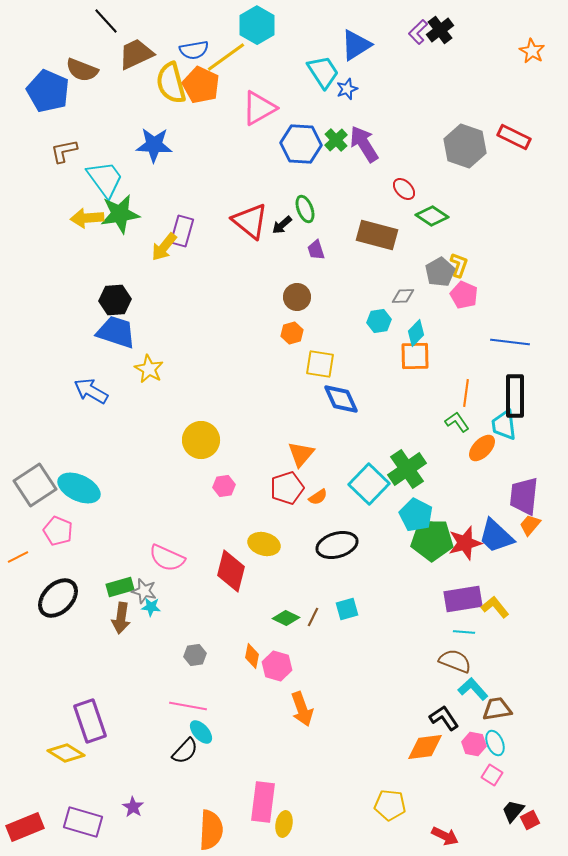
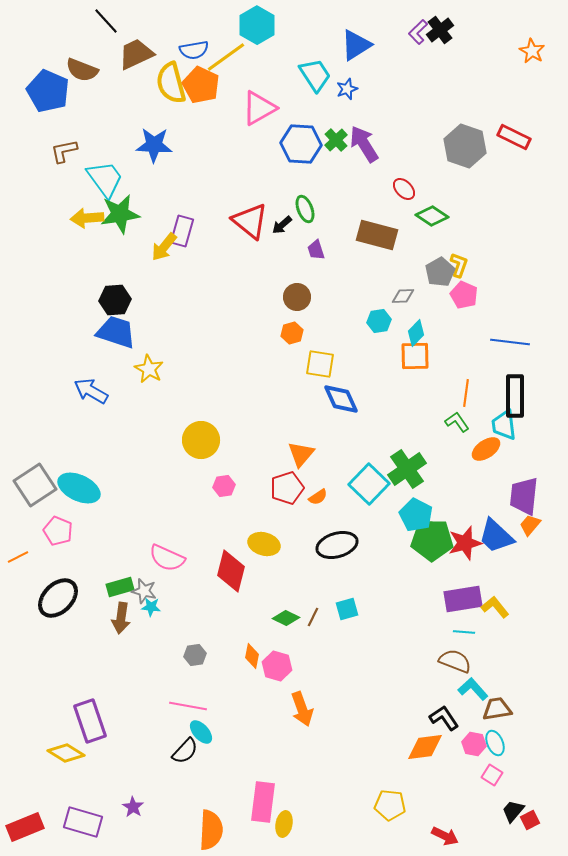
cyan trapezoid at (323, 72): moved 8 px left, 3 px down
orange ellipse at (482, 448): moved 4 px right, 1 px down; rotated 12 degrees clockwise
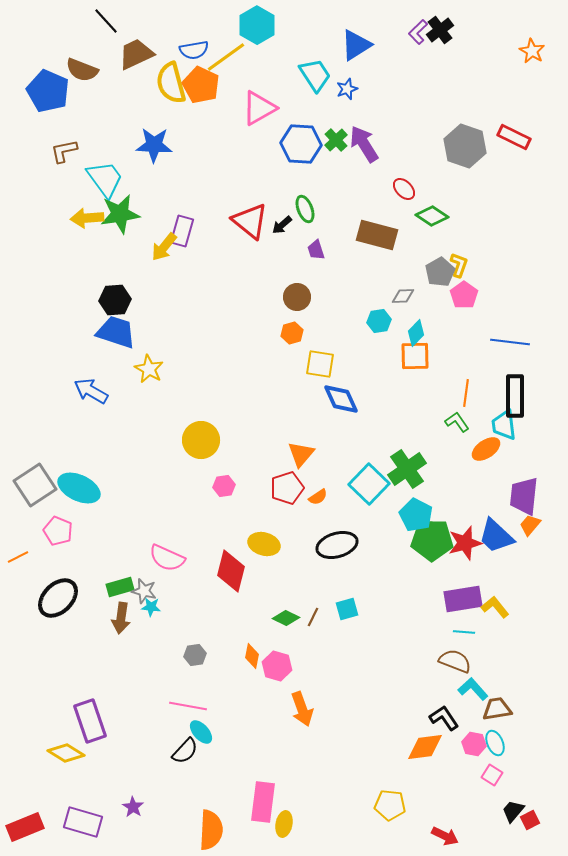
pink pentagon at (464, 295): rotated 12 degrees clockwise
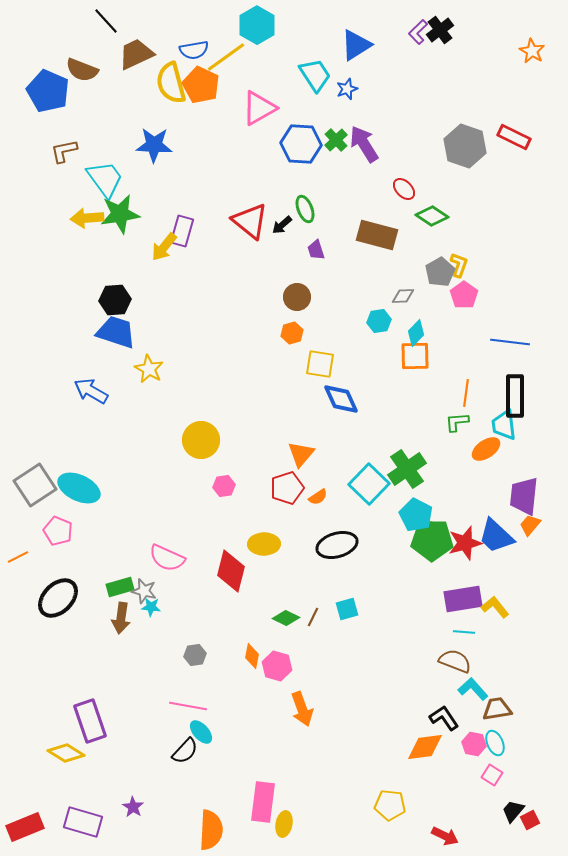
green L-shape at (457, 422): rotated 60 degrees counterclockwise
yellow ellipse at (264, 544): rotated 16 degrees counterclockwise
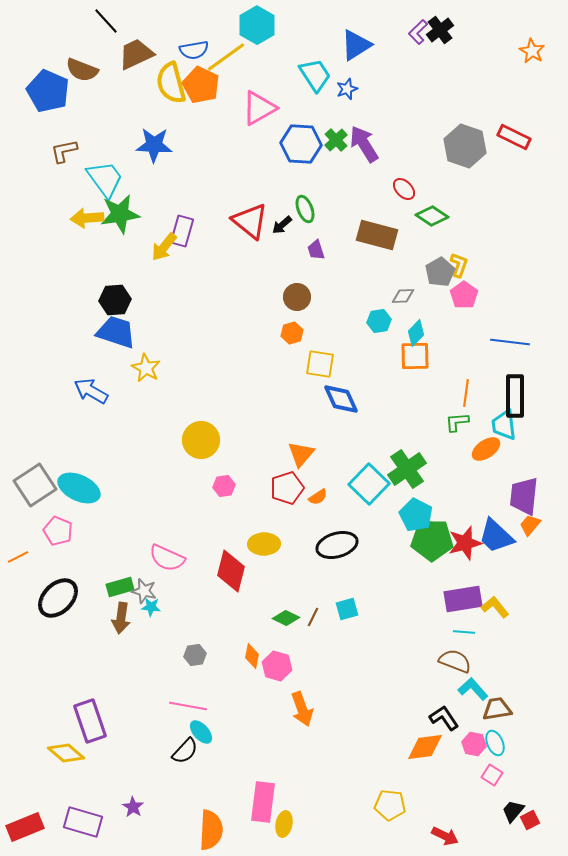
yellow star at (149, 369): moved 3 px left, 1 px up
yellow diamond at (66, 753): rotated 9 degrees clockwise
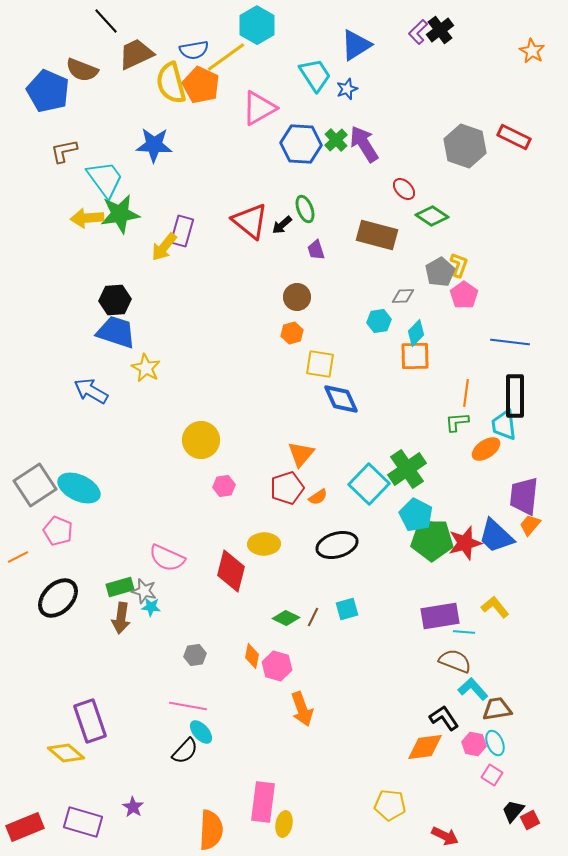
purple rectangle at (463, 599): moved 23 px left, 17 px down
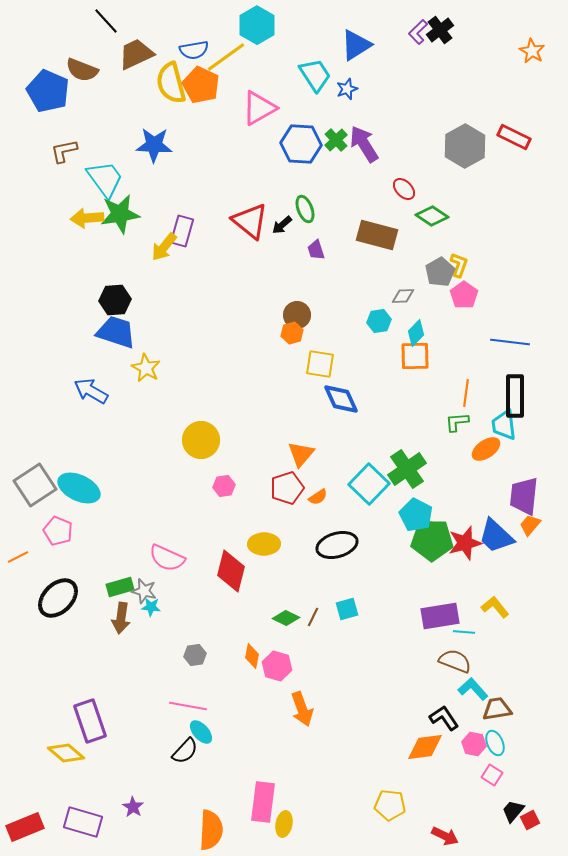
gray hexagon at (465, 146): rotated 12 degrees clockwise
brown circle at (297, 297): moved 18 px down
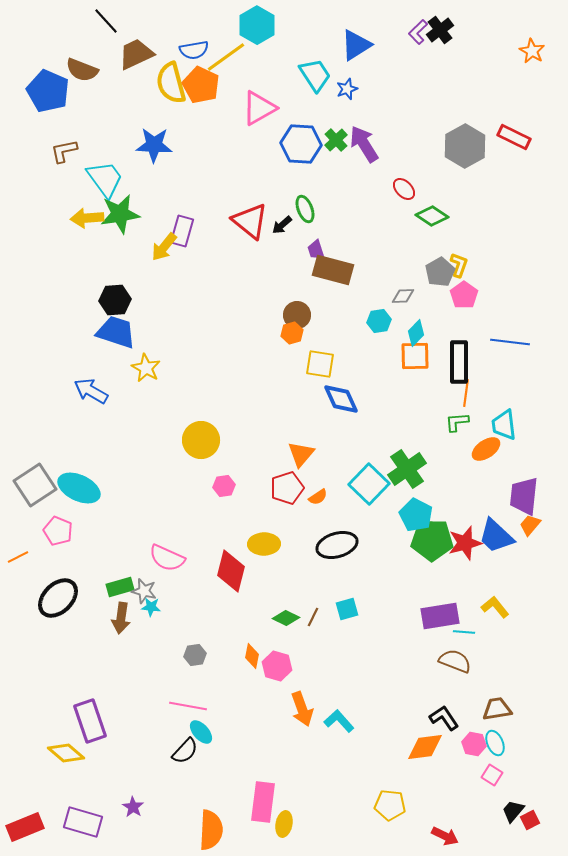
brown rectangle at (377, 235): moved 44 px left, 35 px down
black rectangle at (515, 396): moved 56 px left, 34 px up
cyan L-shape at (473, 689): moved 134 px left, 32 px down
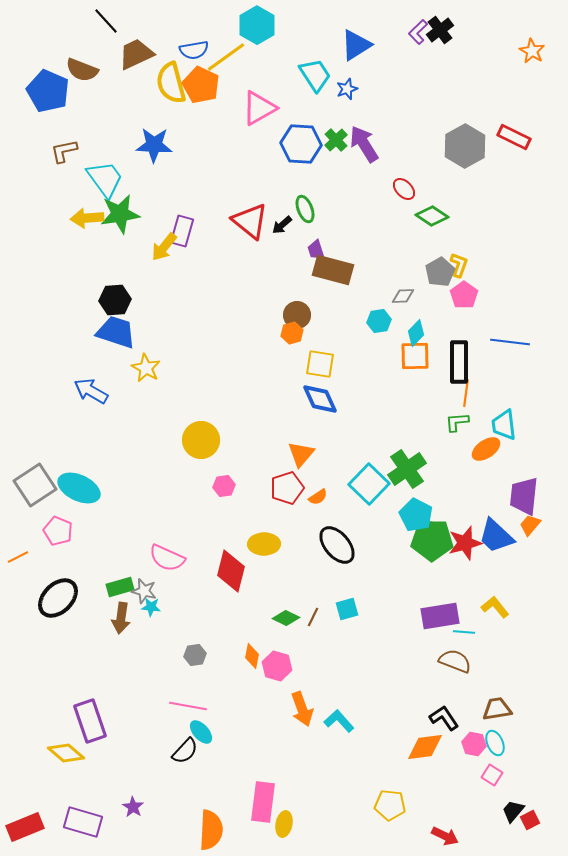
blue diamond at (341, 399): moved 21 px left
black ellipse at (337, 545): rotated 66 degrees clockwise
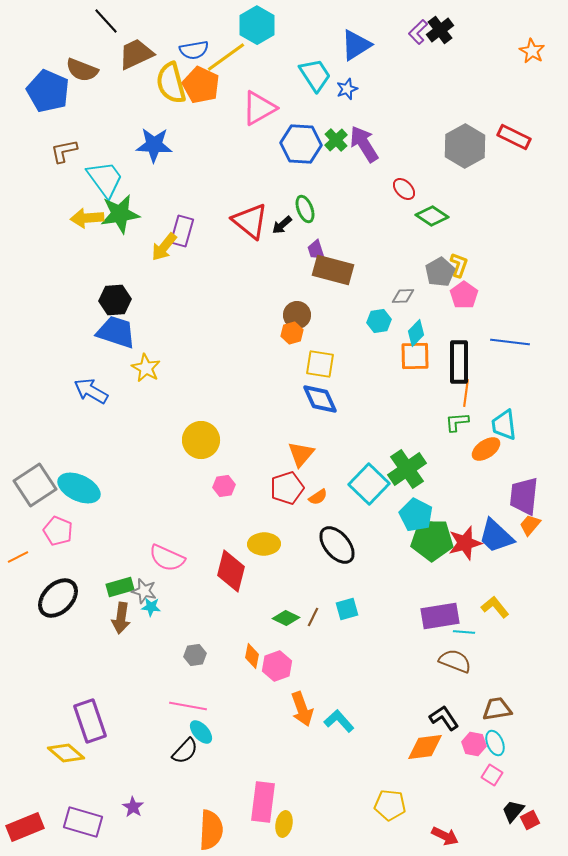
pink hexagon at (277, 666): rotated 24 degrees clockwise
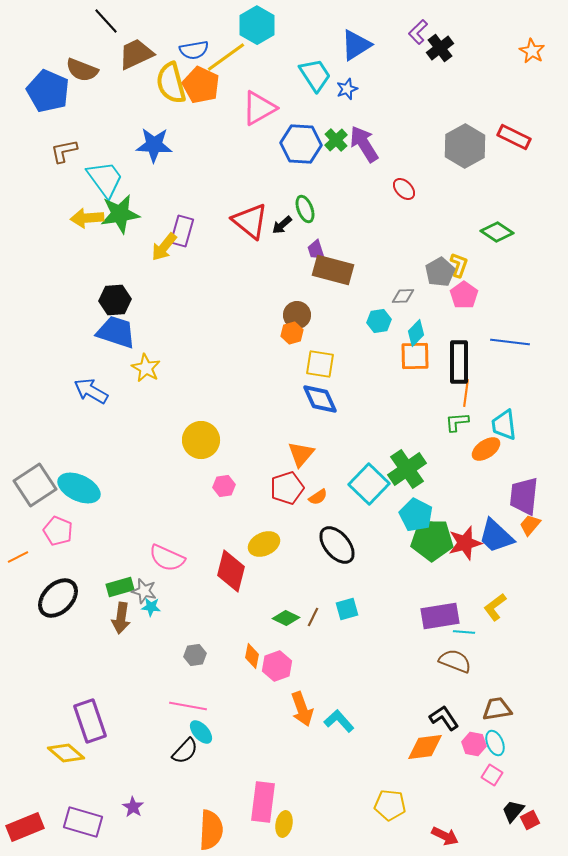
black cross at (440, 30): moved 18 px down
green diamond at (432, 216): moved 65 px right, 16 px down
yellow ellipse at (264, 544): rotated 24 degrees counterclockwise
yellow L-shape at (495, 607): rotated 88 degrees counterclockwise
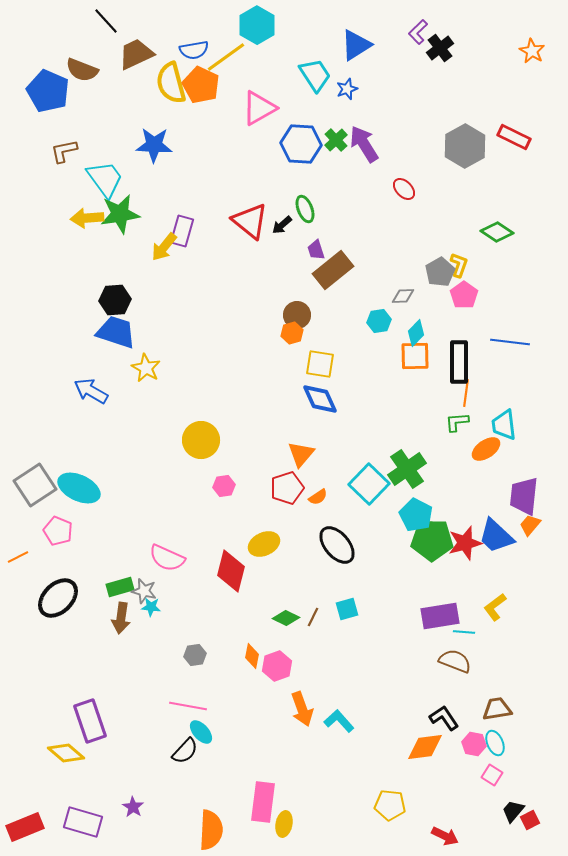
brown rectangle at (333, 270): rotated 54 degrees counterclockwise
